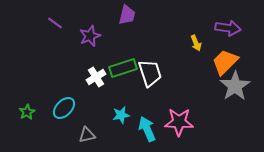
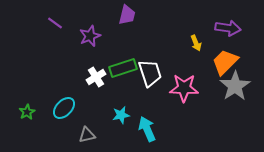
pink star: moved 5 px right, 34 px up
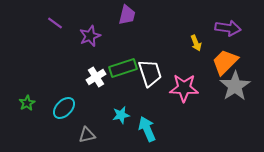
green star: moved 9 px up
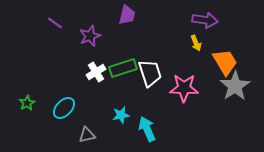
purple arrow: moved 23 px left, 8 px up
orange trapezoid: rotated 104 degrees clockwise
white cross: moved 5 px up
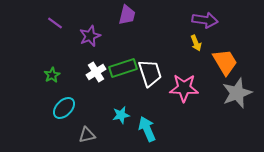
gray star: moved 2 px right, 7 px down; rotated 12 degrees clockwise
green star: moved 25 px right, 28 px up
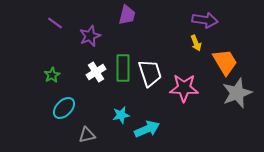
green rectangle: rotated 72 degrees counterclockwise
cyan arrow: rotated 90 degrees clockwise
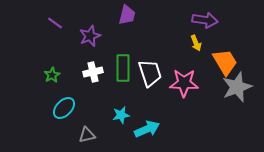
white cross: moved 3 px left; rotated 18 degrees clockwise
pink star: moved 5 px up
gray star: moved 6 px up
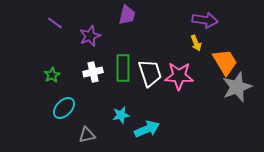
pink star: moved 5 px left, 7 px up
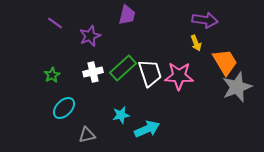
green rectangle: rotated 48 degrees clockwise
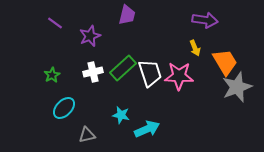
yellow arrow: moved 1 px left, 5 px down
cyan star: rotated 24 degrees clockwise
